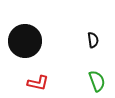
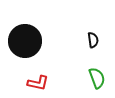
green semicircle: moved 3 px up
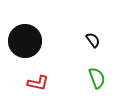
black semicircle: rotated 28 degrees counterclockwise
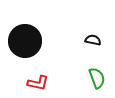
black semicircle: rotated 42 degrees counterclockwise
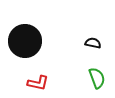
black semicircle: moved 3 px down
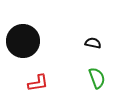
black circle: moved 2 px left
red L-shape: rotated 20 degrees counterclockwise
